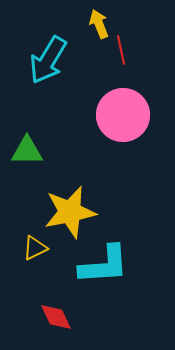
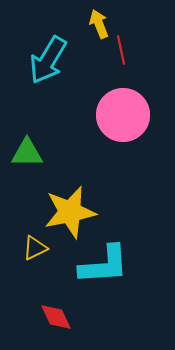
green triangle: moved 2 px down
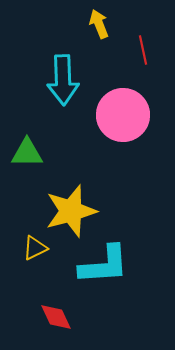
red line: moved 22 px right
cyan arrow: moved 15 px right, 20 px down; rotated 33 degrees counterclockwise
yellow star: moved 1 px right, 1 px up; rotated 4 degrees counterclockwise
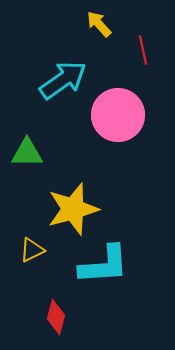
yellow arrow: rotated 20 degrees counterclockwise
cyan arrow: rotated 123 degrees counterclockwise
pink circle: moved 5 px left
yellow star: moved 2 px right, 2 px up
yellow triangle: moved 3 px left, 2 px down
red diamond: rotated 40 degrees clockwise
